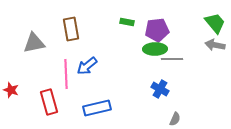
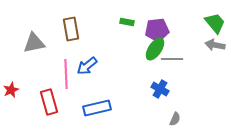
green ellipse: rotated 55 degrees counterclockwise
red star: rotated 28 degrees clockwise
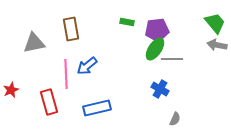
gray arrow: moved 2 px right
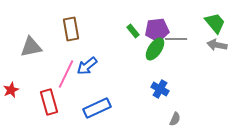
green rectangle: moved 6 px right, 9 px down; rotated 40 degrees clockwise
gray triangle: moved 3 px left, 4 px down
gray line: moved 4 px right, 20 px up
pink line: rotated 28 degrees clockwise
blue rectangle: rotated 12 degrees counterclockwise
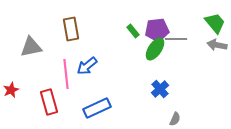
pink line: rotated 32 degrees counterclockwise
blue cross: rotated 18 degrees clockwise
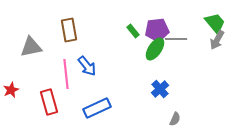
brown rectangle: moved 2 px left, 1 px down
gray arrow: moved 5 px up; rotated 72 degrees counterclockwise
blue arrow: rotated 90 degrees counterclockwise
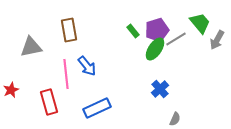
green trapezoid: moved 15 px left
purple pentagon: rotated 10 degrees counterclockwise
gray line: rotated 30 degrees counterclockwise
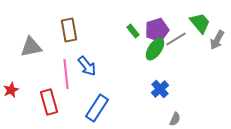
blue rectangle: rotated 32 degrees counterclockwise
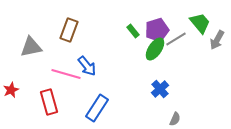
brown rectangle: rotated 30 degrees clockwise
pink line: rotated 68 degrees counterclockwise
